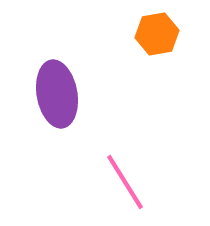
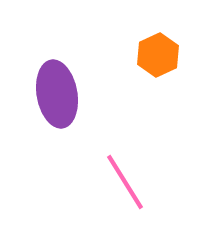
orange hexagon: moved 1 px right, 21 px down; rotated 15 degrees counterclockwise
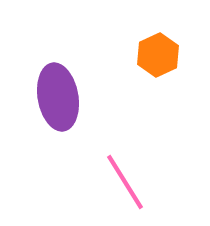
purple ellipse: moved 1 px right, 3 px down
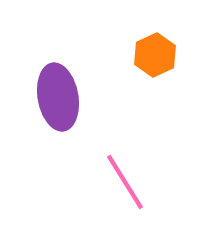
orange hexagon: moved 3 px left
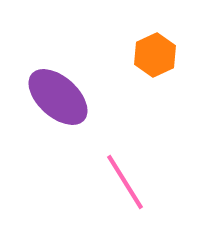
purple ellipse: rotated 38 degrees counterclockwise
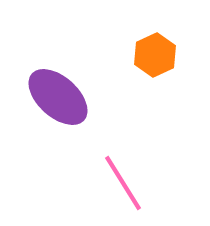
pink line: moved 2 px left, 1 px down
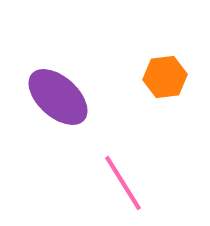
orange hexagon: moved 10 px right, 22 px down; rotated 18 degrees clockwise
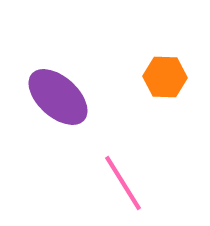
orange hexagon: rotated 9 degrees clockwise
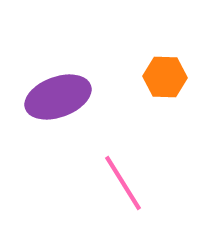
purple ellipse: rotated 62 degrees counterclockwise
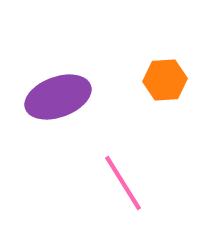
orange hexagon: moved 3 px down; rotated 6 degrees counterclockwise
